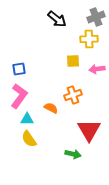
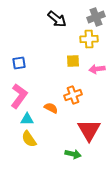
blue square: moved 6 px up
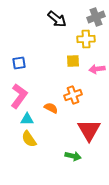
yellow cross: moved 3 px left
green arrow: moved 2 px down
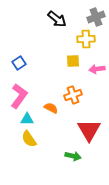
blue square: rotated 24 degrees counterclockwise
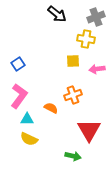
black arrow: moved 5 px up
yellow cross: rotated 12 degrees clockwise
blue square: moved 1 px left, 1 px down
yellow semicircle: rotated 30 degrees counterclockwise
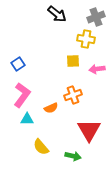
pink L-shape: moved 3 px right, 1 px up
orange semicircle: rotated 128 degrees clockwise
yellow semicircle: moved 12 px right, 8 px down; rotated 24 degrees clockwise
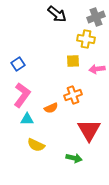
yellow semicircle: moved 5 px left, 2 px up; rotated 24 degrees counterclockwise
green arrow: moved 1 px right, 2 px down
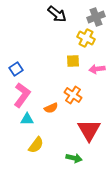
yellow cross: moved 1 px up; rotated 18 degrees clockwise
blue square: moved 2 px left, 5 px down
orange cross: rotated 36 degrees counterclockwise
yellow semicircle: rotated 78 degrees counterclockwise
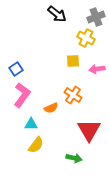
cyan triangle: moved 4 px right, 5 px down
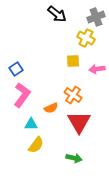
red triangle: moved 10 px left, 8 px up
